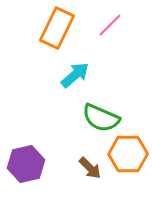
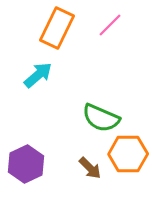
cyan arrow: moved 37 px left
purple hexagon: rotated 12 degrees counterclockwise
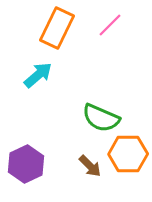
brown arrow: moved 2 px up
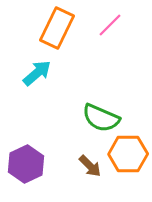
cyan arrow: moved 1 px left, 2 px up
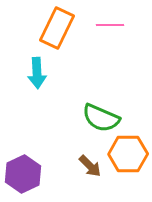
pink line: rotated 44 degrees clockwise
cyan arrow: rotated 128 degrees clockwise
purple hexagon: moved 3 px left, 10 px down
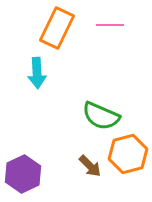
green semicircle: moved 2 px up
orange hexagon: rotated 15 degrees counterclockwise
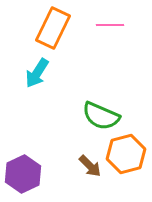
orange rectangle: moved 4 px left
cyan arrow: rotated 36 degrees clockwise
orange hexagon: moved 2 px left
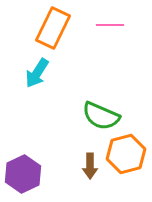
brown arrow: rotated 45 degrees clockwise
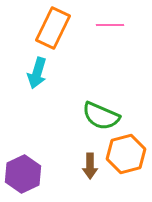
cyan arrow: rotated 16 degrees counterclockwise
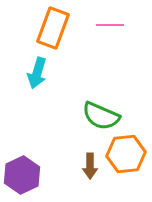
orange rectangle: rotated 6 degrees counterclockwise
orange hexagon: rotated 9 degrees clockwise
purple hexagon: moved 1 px left, 1 px down
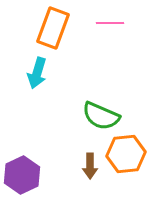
pink line: moved 2 px up
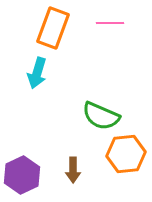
brown arrow: moved 17 px left, 4 px down
